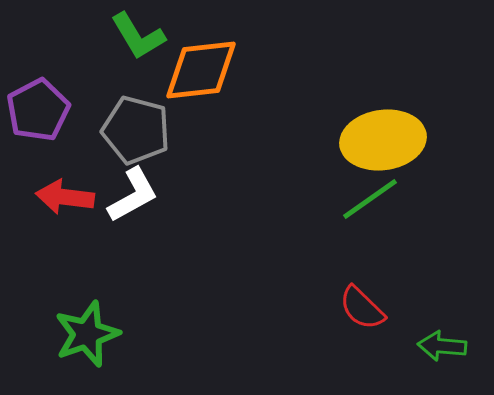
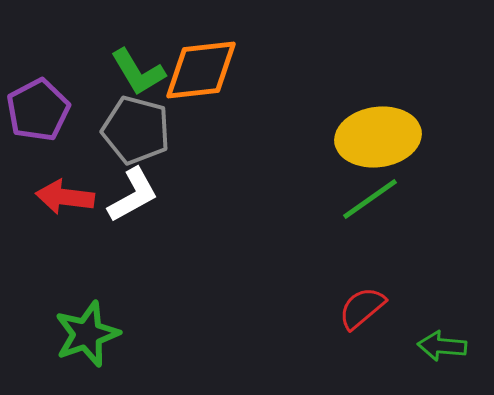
green L-shape: moved 36 px down
yellow ellipse: moved 5 px left, 3 px up
red semicircle: rotated 96 degrees clockwise
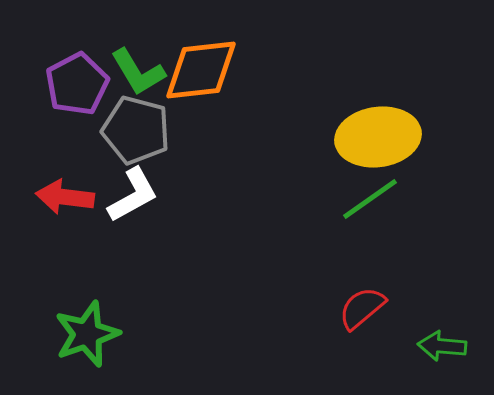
purple pentagon: moved 39 px right, 26 px up
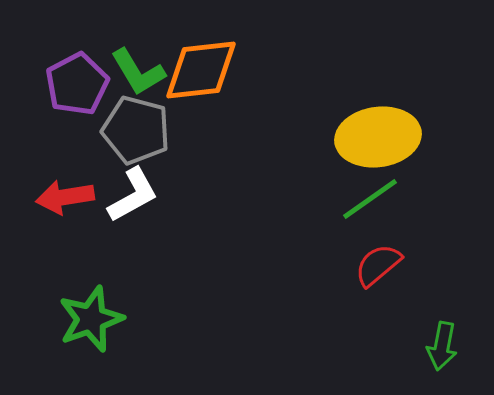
red arrow: rotated 16 degrees counterclockwise
red semicircle: moved 16 px right, 43 px up
green star: moved 4 px right, 15 px up
green arrow: rotated 84 degrees counterclockwise
